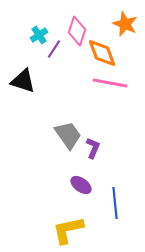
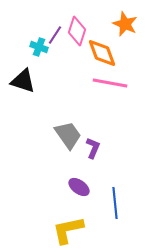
cyan cross: moved 12 px down; rotated 36 degrees counterclockwise
purple line: moved 1 px right, 14 px up
purple ellipse: moved 2 px left, 2 px down
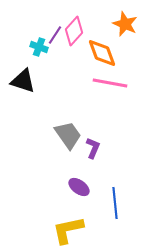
pink diamond: moved 3 px left; rotated 24 degrees clockwise
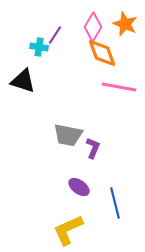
pink diamond: moved 19 px right, 4 px up; rotated 12 degrees counterclockwise
cyan cross: rotated 12 degrees counterclockwise
pink line: moved 9 px right, 4 px down
gray trapezoid: rotated 136 degrees clockwise
blue line: rotated 8 degrees counterclockwise
yellow L-shape: rotated 12 degrees counterclockwise
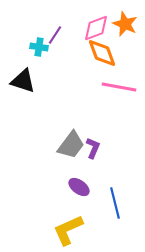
pink diamond: moved 3 px right, 1 px down; rotated 40 degrees clockwise
gray trapezoid: moved 3 px right, 10 px down; rotated 64 degrees counterclockwise
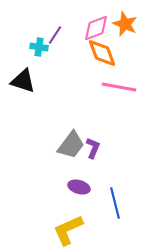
purple ellipse: rotated 20 degrees counterclockwise
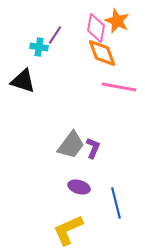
orange star: moved 8 px left, 3 px up
pink diamond: rotated 60 degrees counterclockwise
blue line: moved 1 px right
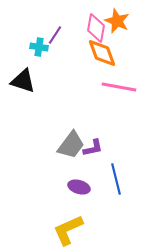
purple L-shape: rotated 55 degrees clockwise
blue line: moved 24 px up
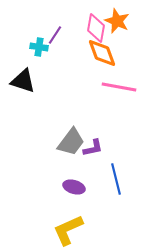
gray trapezoid: moved 3 px up
purple ellipse: moved 5 px left
